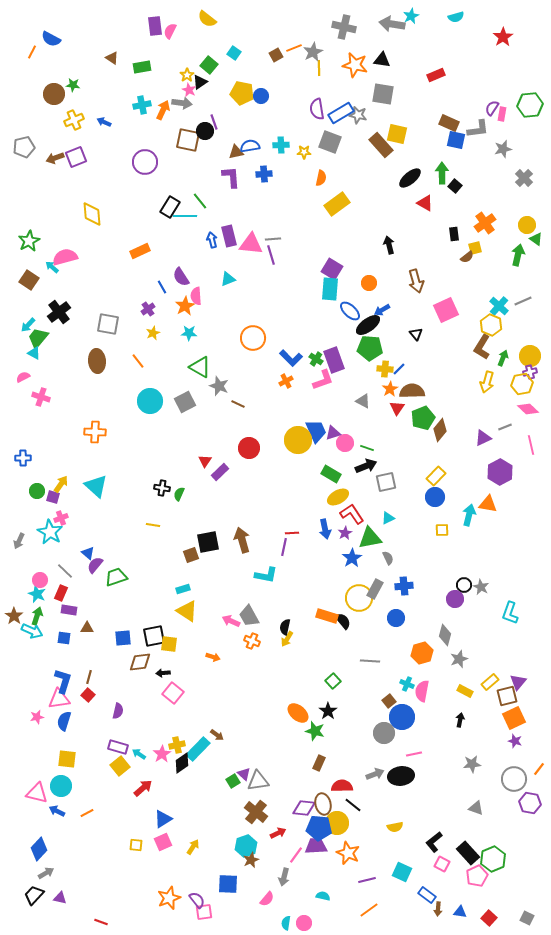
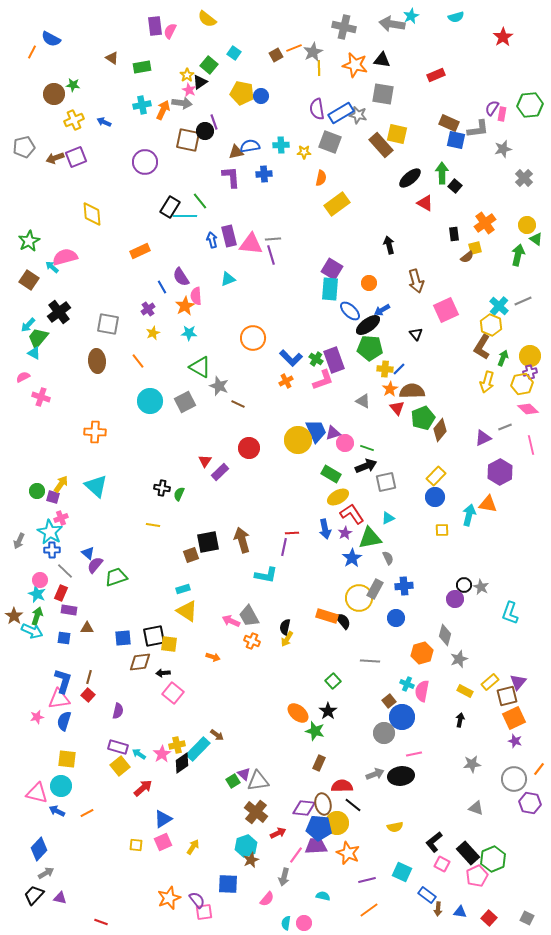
red triangle at (397, 408): rotated 14 degrees counterclockwise
blue cross at (23, 458): moved 29 px right, 92 px down
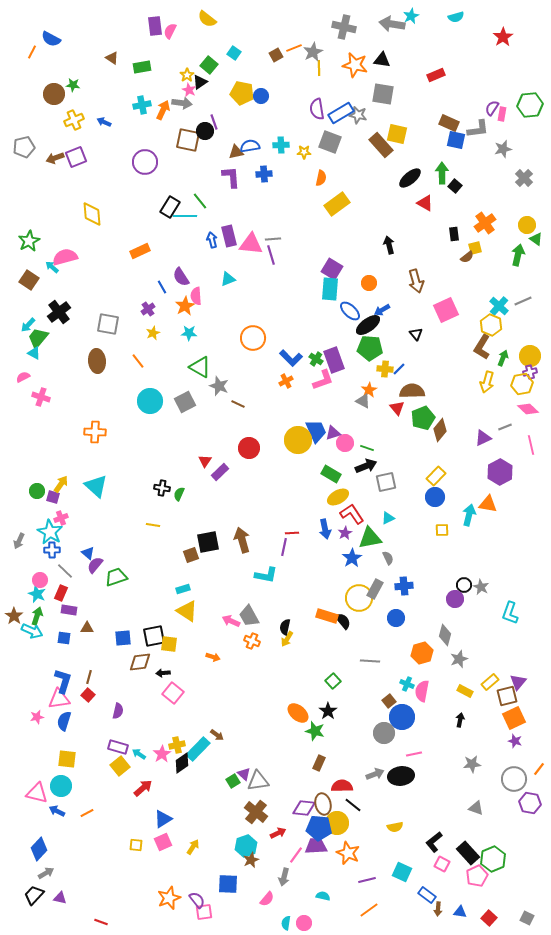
orange star at (390, 389): moved 21 px left, 1 px down
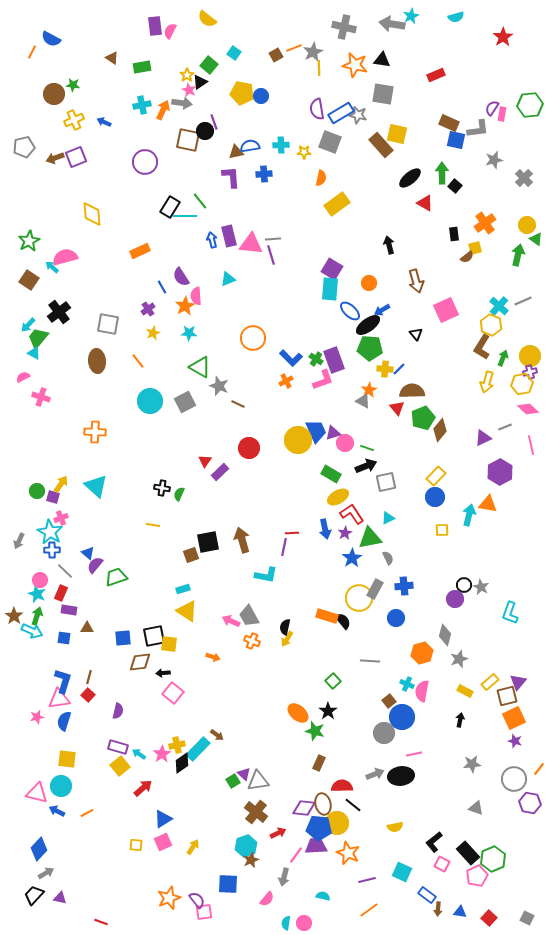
gray star at (503, 149): moved 9 px left, 11 px down
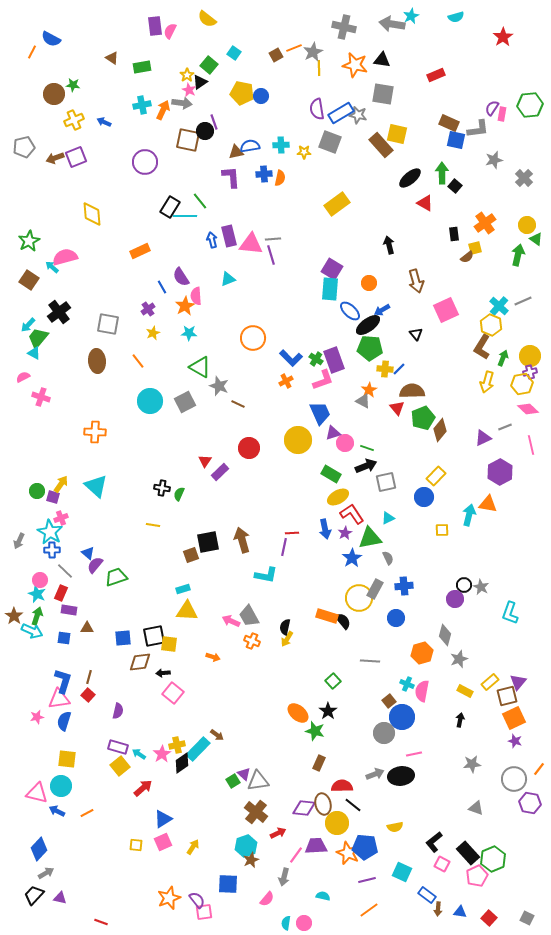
orange semicircle at (321, 178): moved 41 px left
blue trapezoid at (316, 431): moved 4 px right, 18 px up
blue circle at (435, 497): moved 11 px left
yellow triangle at (187, 611): rotated 30 degrees counterclockwise
blue pentagon at (319, 828): moved 46 px right, 19 px down
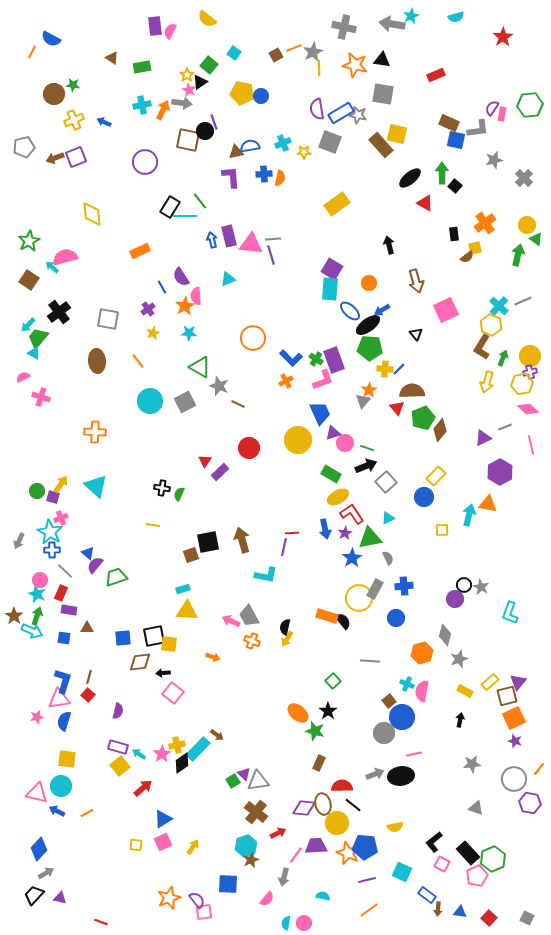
cyan cross at (281, 145): moved 2 px right, 2 px up; rotated 21 degrees counterclockwise
gray square at (108, 324): moved 5 px up
gray triangle at (363, 401): rotated 42 degrees clockwise
gray square at (386, 482): rotated 30 degrees counterclockwise
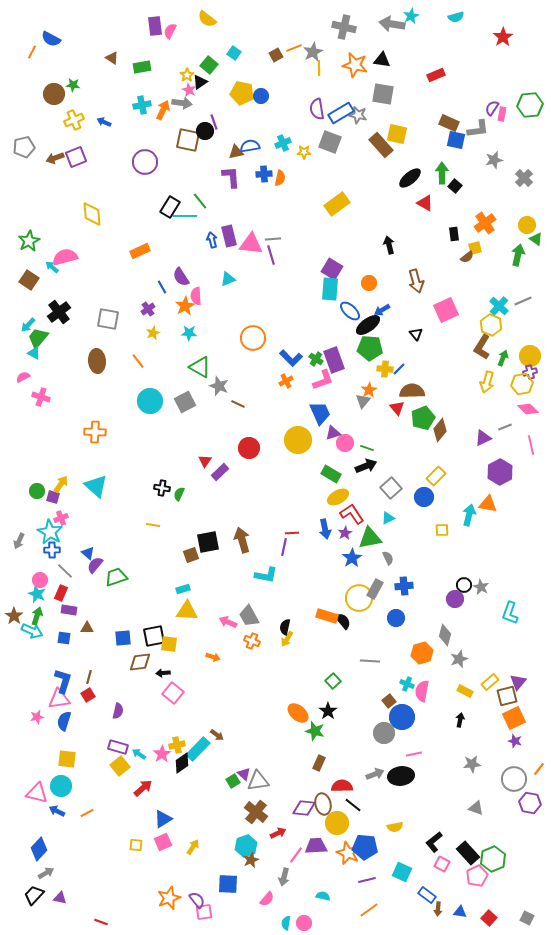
gray square at (386, 482): moved 5 px right, 6 px down
pink arrow at (231, 621): moved 3 px left, 1 px down
red square at (88, 695): rotated 16 degrees clockwise
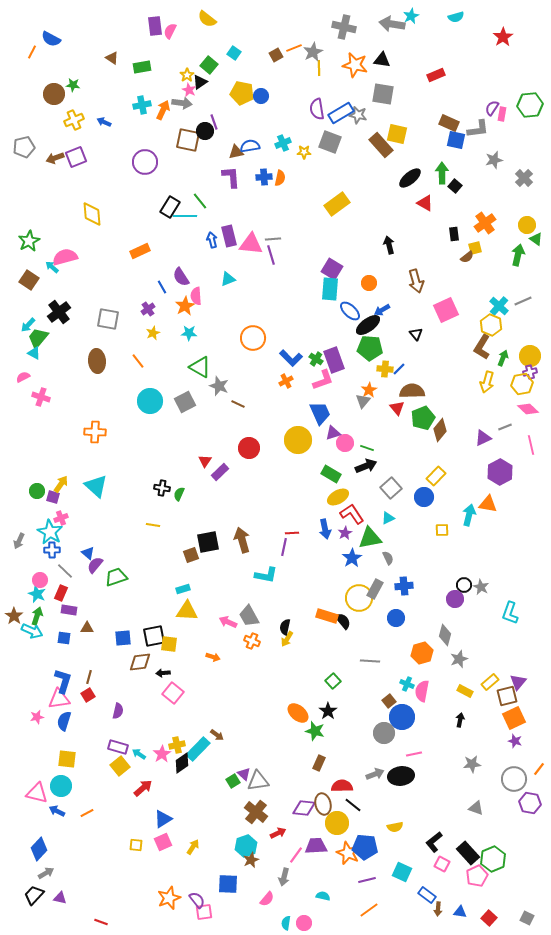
blue cross at (264, 174): moved 3 px down
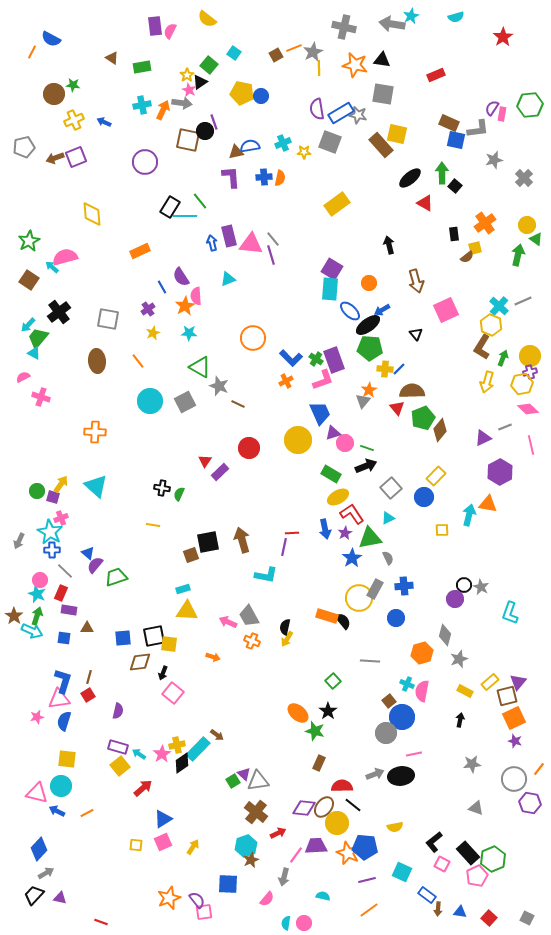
gray line at (273, 239): rotated 56 degrees clockwise
blue arrow at (212, 240): moved 3 px down
black arrow at (163, 673): rotated 64 degrees counterclockwise
gray circle at (384, 733): moved 2 px right
brown ellipse at (323, 804): moved 1 px right, 3 px down; rotated 50 degrees clockwise
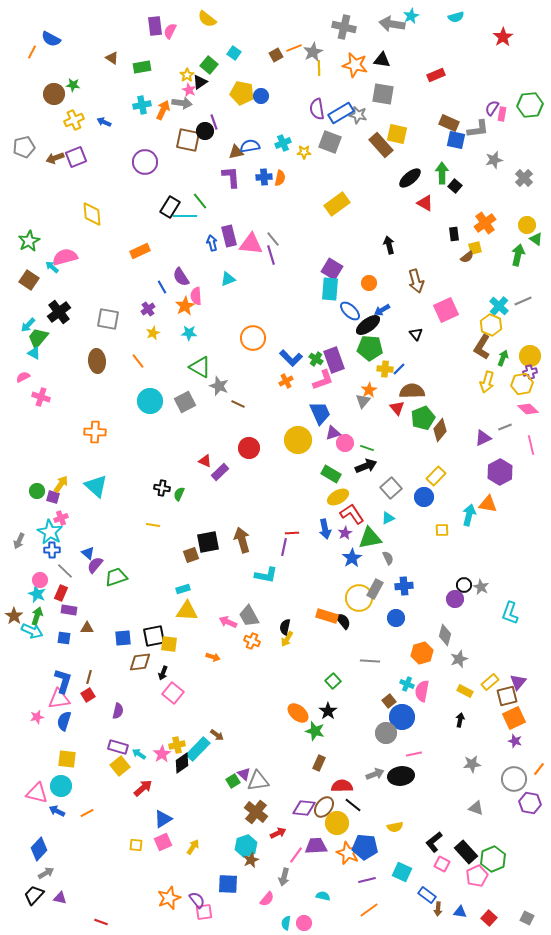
red triangle at (205, 461): rotated 40 degrees counterclockwise
black rectangle at (468, 853): moved 2 px left, 1 px up
